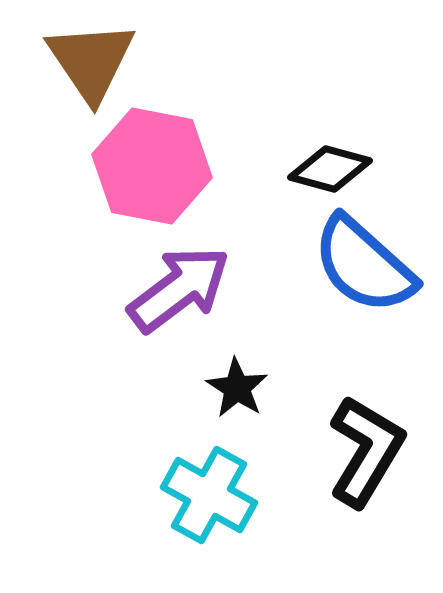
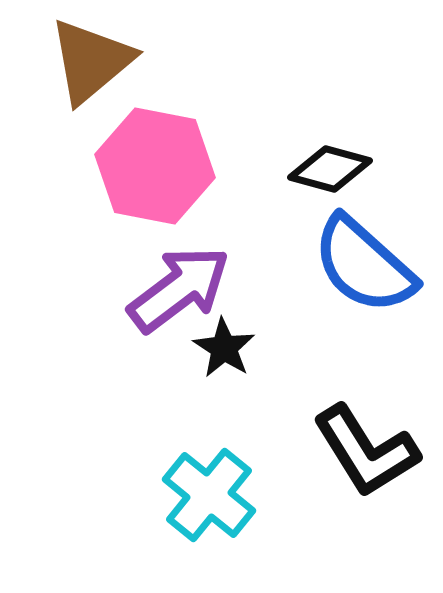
brown triangle: rotated 24 degrees clockwise
pink hexagon: moved 3 px right
black star: moved 13 px left, 40 px up
black L-shape: rotated 117 degrees clockwise
cyan cross: rotated 10 degrees clockwise
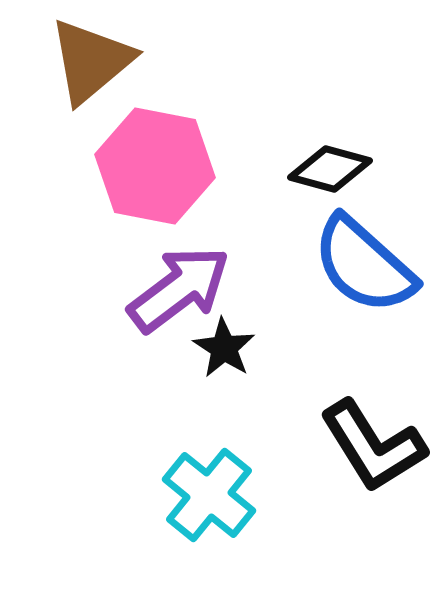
black L-shape: moved 7 px right, 5 px up
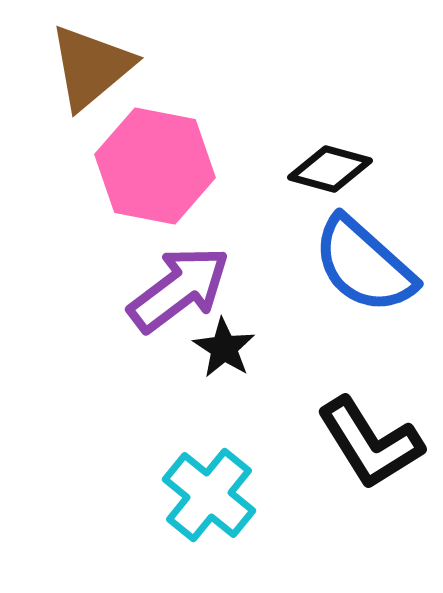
brown triangle: moved 6 px down
black L-shape: moved 3 px left, 3 px up
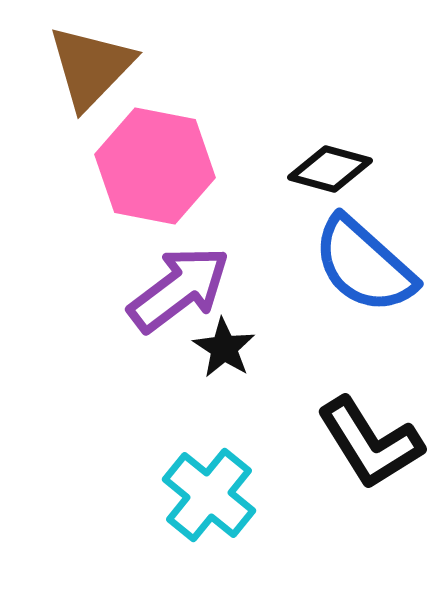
brown triangle: rotated 6 degrees counterclockwise
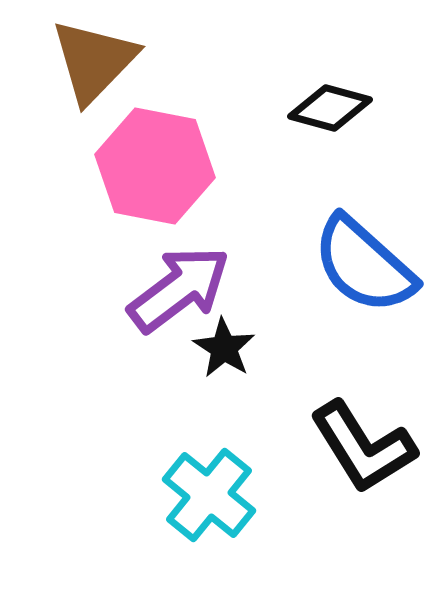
brown triangle: moved 3 px right, 6 px up
black diamond: moved 61 px up
black L-shape: moved 7 px left, 4 px down
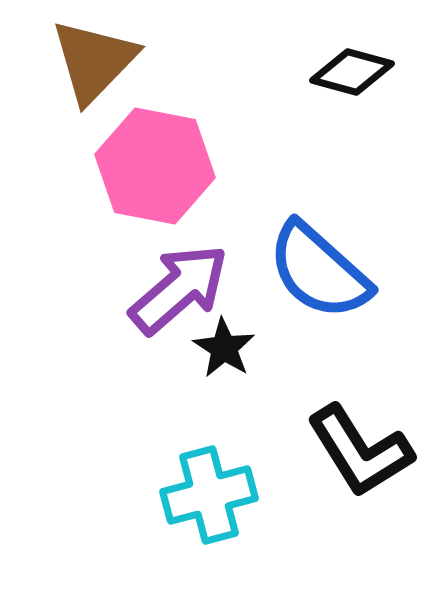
black diamond: moved 22 px right, 36 px up
blue semicircle: moved 45 px left, 6 px down
purple arrow: rotated 4 degrees counterclockwise
black L-shape: moved 3 px left, 4 px down
cyan cross: rotated 36 degrees clockwise
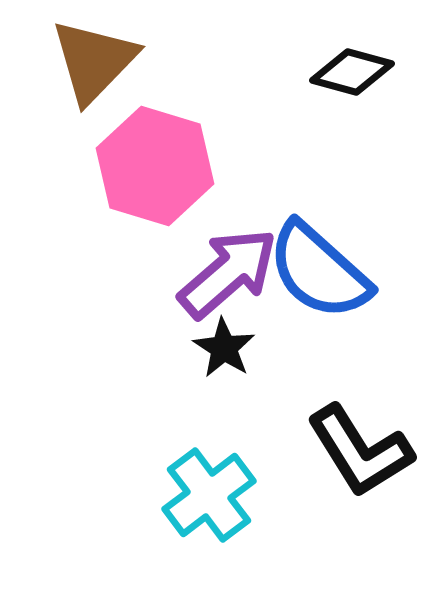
pink hexagon: rotated 6 degrees clockwise
purple arrow: moved 49 px right, 16 px up
cyan cross: rotated 22 degrees counterclockwise
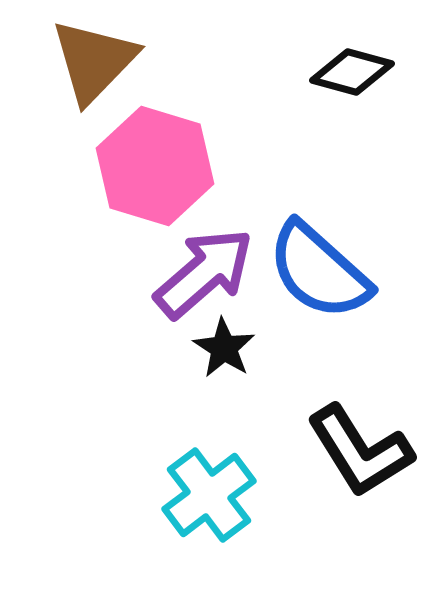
purple arrow: moved 24 px left
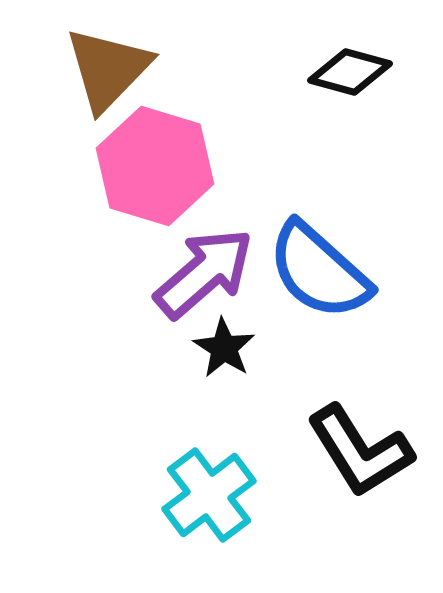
brown triangle: moved 14 px right, 8 px down
black diamond: moved 2 px left
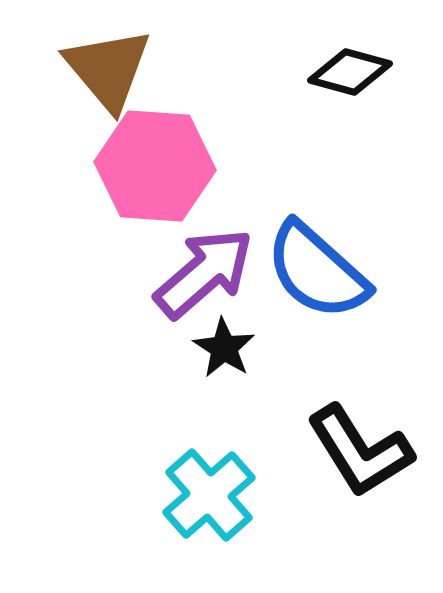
brown triangle: rotated 24 degrees counterclockwise
pink hexagon: rotated 13 degrees counterclockwise
blue semicircle: moved 2 px left
cyan cross: rotated 4 degrees counterclockwise
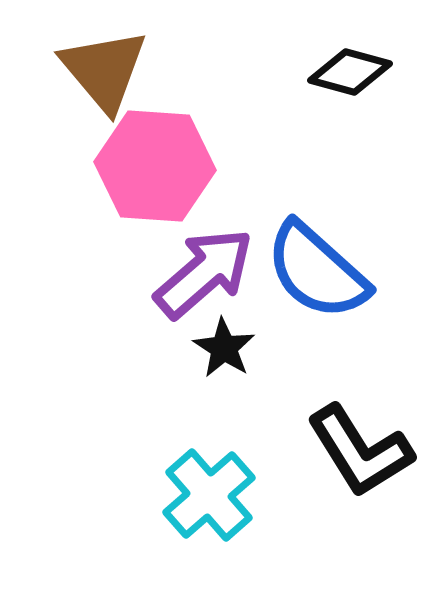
brown triangle: moved 4 px left, 1 px down
